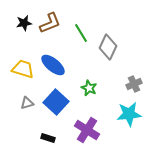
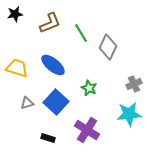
black star: moved 9 px left, 9 px up
yellow trapezoid: moved 6 px left, 1 px up
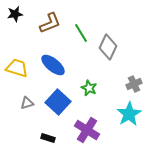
blue square: moved 2 px right
cyan star: rotated 25 degrees counterclockwise
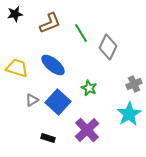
gray triangle: moved 5 px right, 3 px up; rotated 16 degrees counterclockwise
purple cross: rotated 15 degrees clockwise
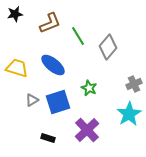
green line: moved 3 px left, 3 px down
gray diamond: rotated 15 degrees clockwise
blue square: rotated 30 degrees clockwise
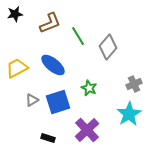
yellow trapezoid: rotated 45 degrees counterclockwise
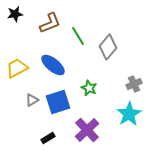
black rectangle: rotated 48 degrees counterclockwise
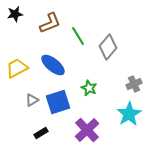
black rectangle: moved 7 px left, 5 px up
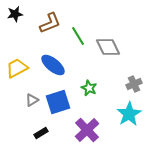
gray diamond: rotated 65 degrees counterclockwise
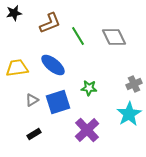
black star: moved 1 px left, 1 px up
gray diamond: moved 6 px right, 10 px up
yellow trapezoid: rotated 20 degrees clockwise
green star: rotated 21 degrees counterclockwise
black rectangle: moved 7 px left, 1 px down
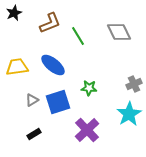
black star: rotated 14 degrees counterclockwise
gray diamond: moved 5 px right, 5 px up
yellow trapezoid: moved 1 px up
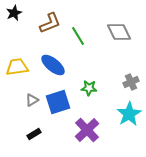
gray cross: moved 3 px left, 2 px up
